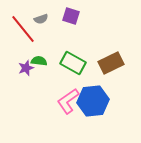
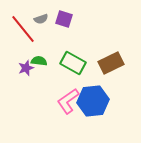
purple square: moved 7 px left, 3 px down
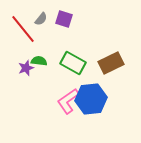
gray semicircle: rotated 32 degrees counterclockwise
blue hexagon: moved 2 px left, 2 px up
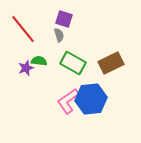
gray semicircle: moved 18 px right, 16 px down; rotated 56 degrees counterclockwise
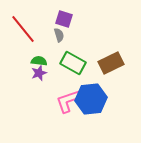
purple star: moved 13 px right, 5 px down
pink L-shape: rotated 16 degrees clockwise
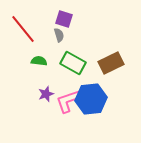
purple star: moved 7 px right, 21 px down
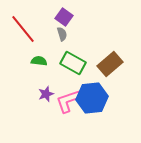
purple square: moved 2 px up; rotated 18 degrees clockwise
gray semicircle: moved 3 px right, 1 px up
brown rectangle: moved 1 px left, 1 px down; rotated 15 degrees counterclockwise
blue hexagon: moved 1 px right, 1 px up
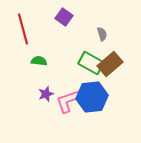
red line: rotated 24 degrees clockwise
gray semicircle: moved 40 px right
green rectangle: moved 18 px right
blue hexagon: moved 1 px up
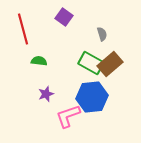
pink L-shape: moved 15 px down
